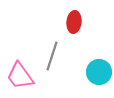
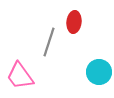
gray line: moved 3 px left, 14 px up
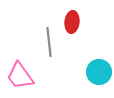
red ellipse: moved 2 px left
gray line: rotated 24 degrees counterclockwise
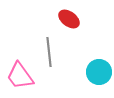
red ellipse: moved 3 px left, 3 px up; rotated 60 degrees counterclockwise
gray line: moved 10 px down
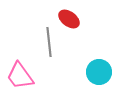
gray line: moved 10 px up
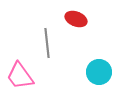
red ellipse: moved 7 px right; rotated 15 degrees counterclockwise
gray line: moved 2 px left, 1 px down
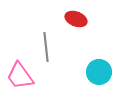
gray line: moved 1 px left, 4 px down
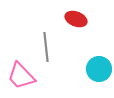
cyan circle: moved 3 px up
pink trapezoid: moved 1 px right; rotated 8 degrees counterclockwise
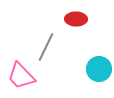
red ellipse: rotated 20 degrees counterclockwise
gray line: rotated 32 degrees clockwise
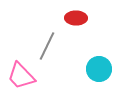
red ellipse: moved 1 px up
gray line: moved 1 px right, 1 px up
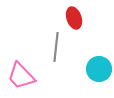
red ellipse: moved 2 px left; rotated 70 degrees clockwise
gray line: moved 9 px right, 1 px down; rotated 20 degrees counterclockwise
